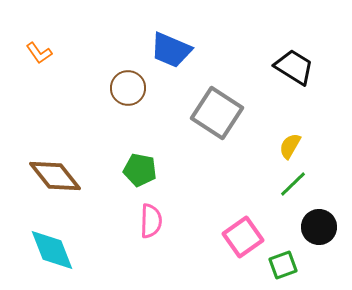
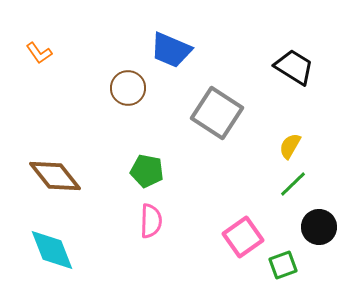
green pentagon: moved 7 px right, 1 px down
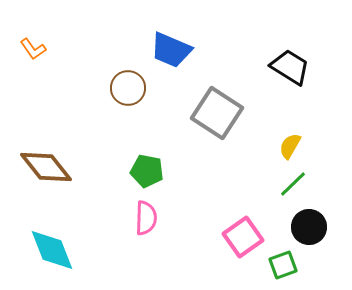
orange L-shape: moved 6 px left, 4 px up
black trapezoid: moved 4 px left
brown diamond: moved 9 px left, 9 px up
pink semicircle: moved 5 px left, 3 px up
black circle: moved 10 px left
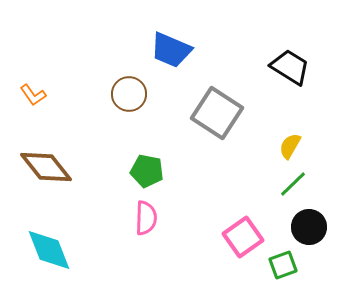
orange L-shape: moved 46 px down
brown circle: moved 1 px right, 6 px down
cyan diamond: moved 3 px left
